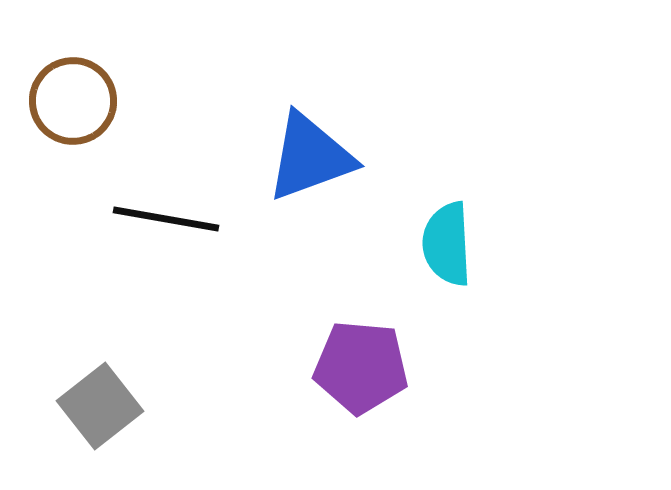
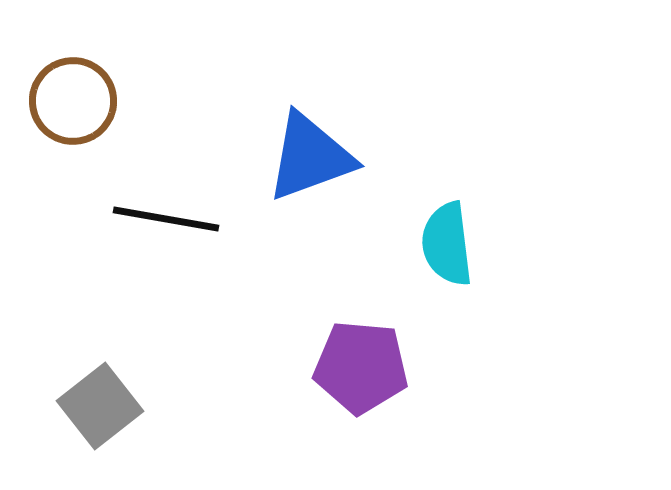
cyan semicircle: rotated 4 degrees counterclockwise
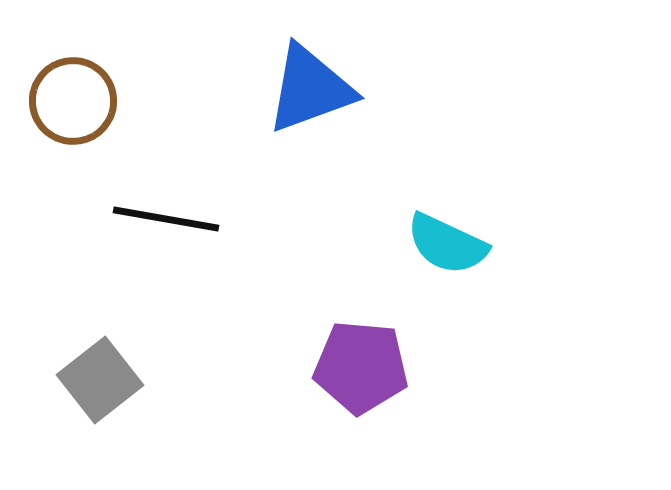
blue triangle: moved 68 px up
cyan semicircle: rotated 58 degrees counterclockwise
gray square: moved 26 px up
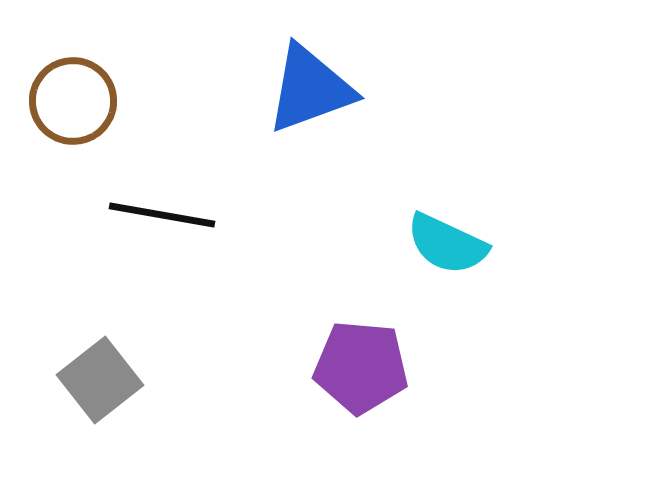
black line: moved 4 px left, 4 px up
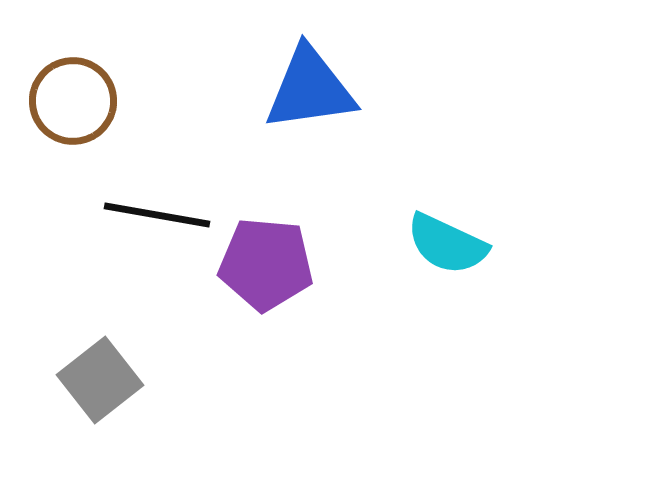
blue triangle: rotated 12 degrees clockwise
black line: moved 5 px left
purple pentagon: moved 95 px left, 103 px up
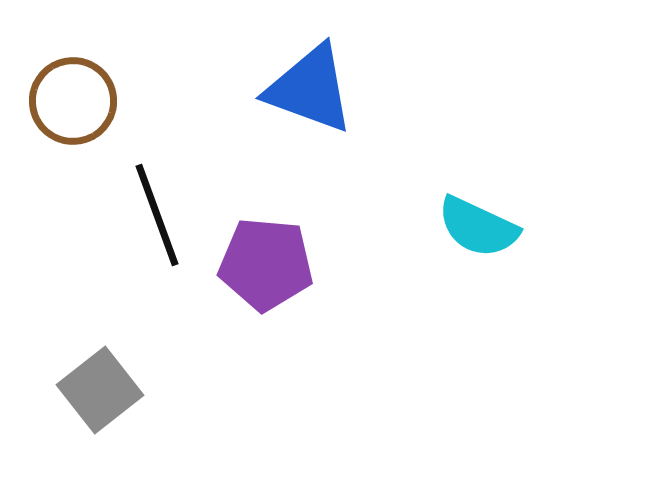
blue triangle: rotated 28 degrees clockwise
black line: rotated 60 degrees clockwise
cyan semicircle: moved 31 px right, 17 px up
gray square: moved 10 px down
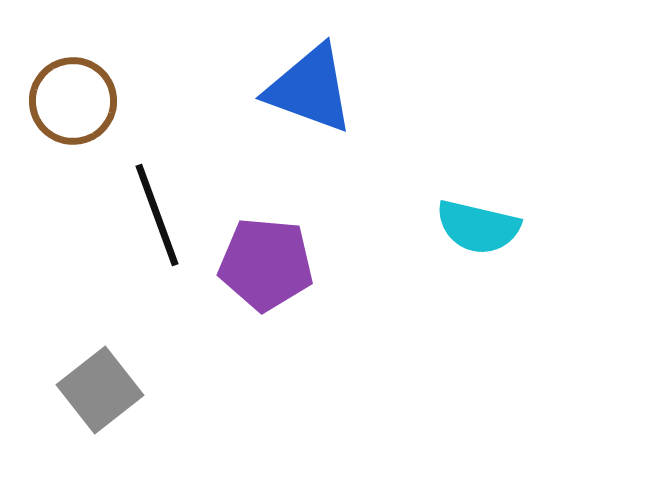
cyan semicircle: rotated 12 degrees counterclockwise
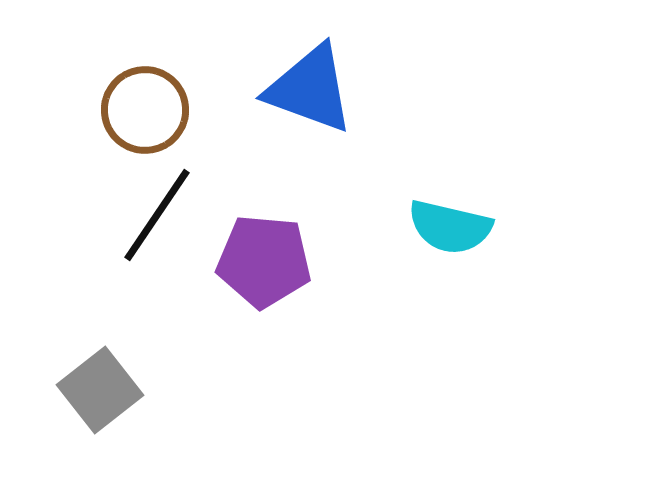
brown circle: moved 72 px right, 9 px down
black line: rotated 54 degrees clockwise
cyan semicircle: moved 28 px left
purple pentagon: moved 2 px left, 3 px up
